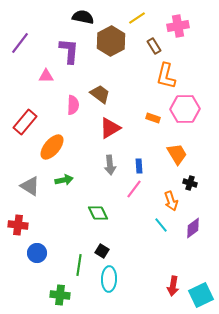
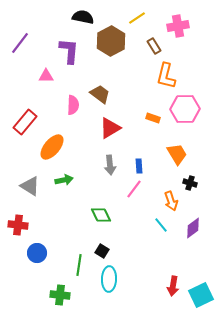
green diamond: moved 3 px right, 2 px down
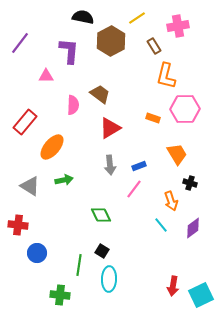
blue rectangle: rotated 72 degrees clockwise
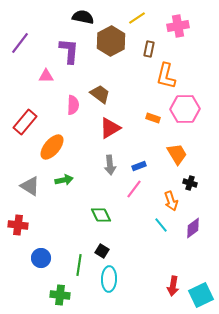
brown rectangle: moved 5 px left, 3 px down; rotated 42 degrees clockwise
blue circle: moved 4 px right, 5 px down
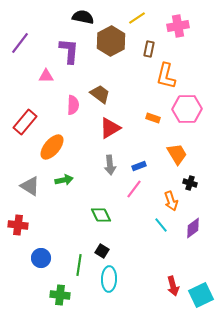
pink hexagon: moved 2 px right
red arrow: rotated 24 degrees counterclockwise
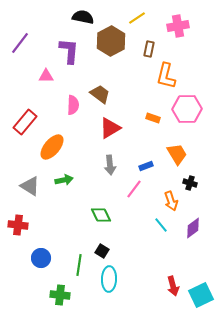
blue rectangle: moved 7 px right
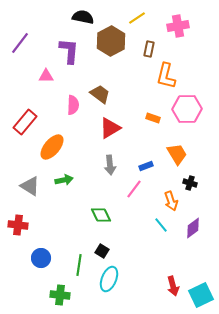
cyan ellipse: rotated 20 degrees clockwise
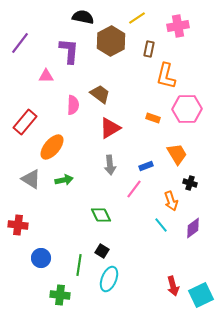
gray triangle: moved 1 px right, 7 px up
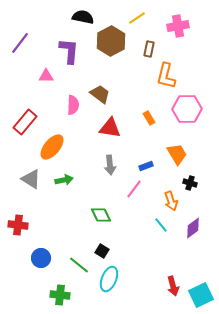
orange rectangle: moved 4 px left; rotated 40 degrees clockwise
red triangle: rotated 40 degrees clockwise
green line: rotated 60 degrees counterclockwise
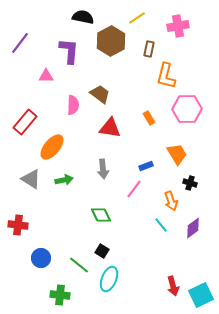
gray arrow: moved 7 px left, 4 px down
